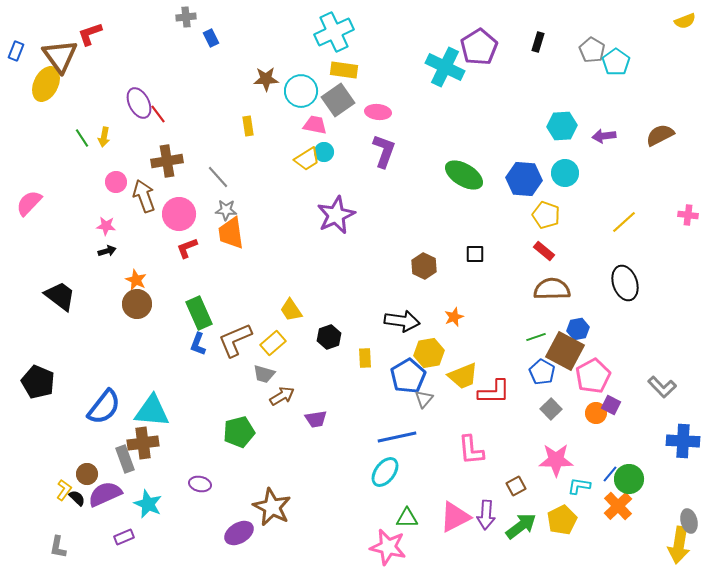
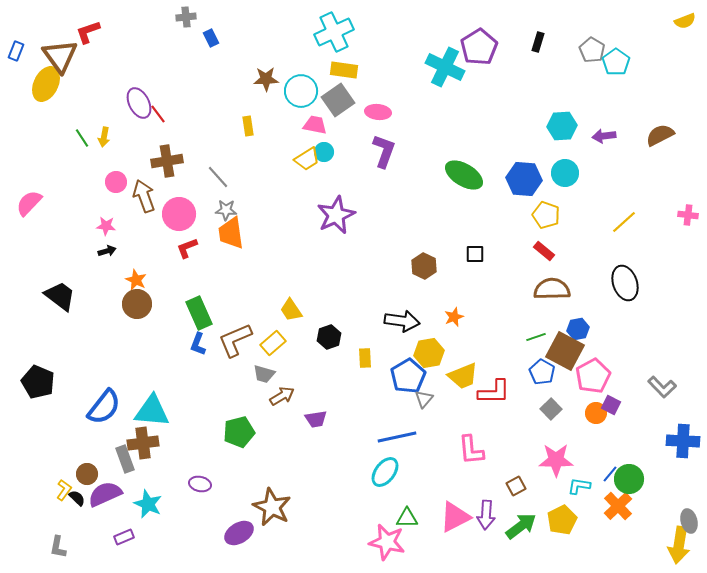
red L-shape at (90, 34): moved 2 px left, 2 px up
pink star at (388, 547): moved 1 px left, 5 px up
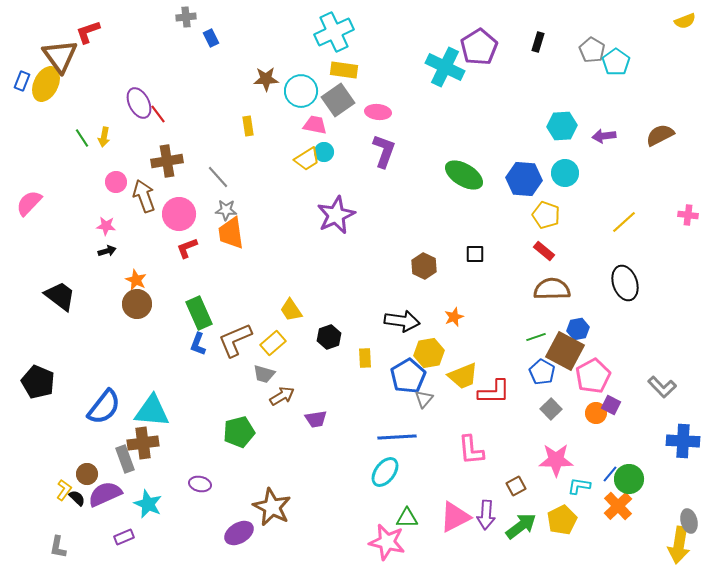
blue rectangle at (16, 51): moved 6 px right, 30 px down
blue line at (397, 437): rotated 9 degrees clockwise
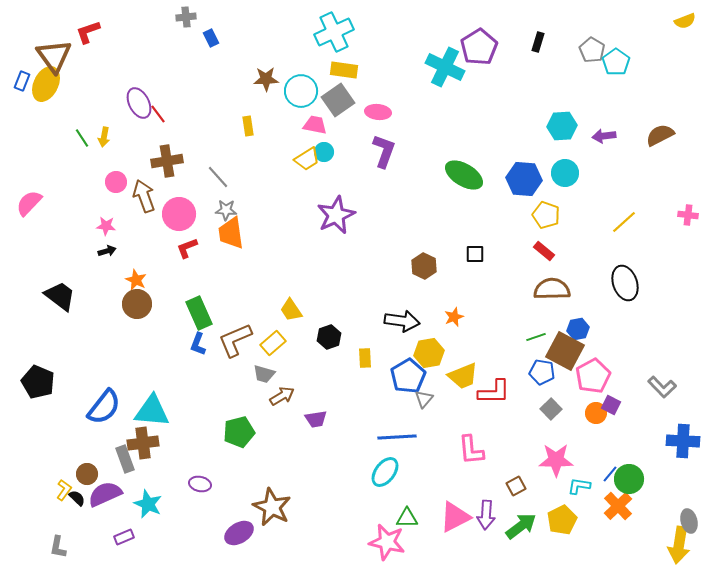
brown triangle at (60, 56): moved 6 px left
blue pentagon at (542, 372): rotated 20 degrees counterclockwise
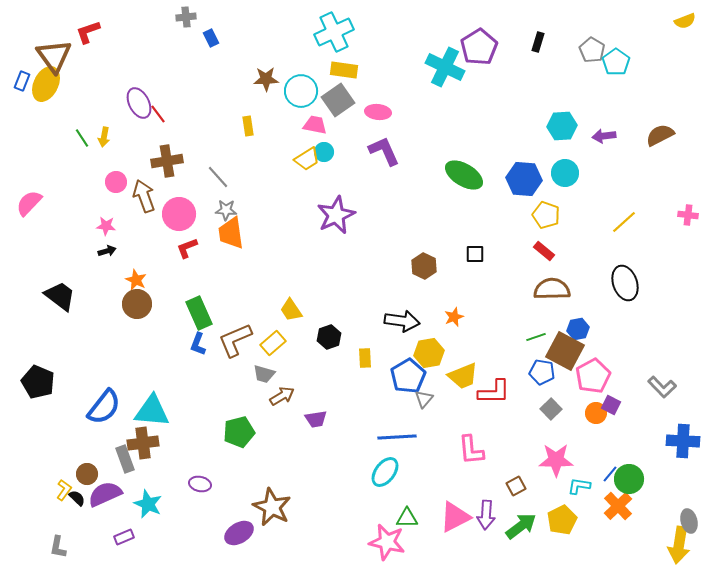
purple L-shape at (384, 151): rotated 44 degrees counterclockwise
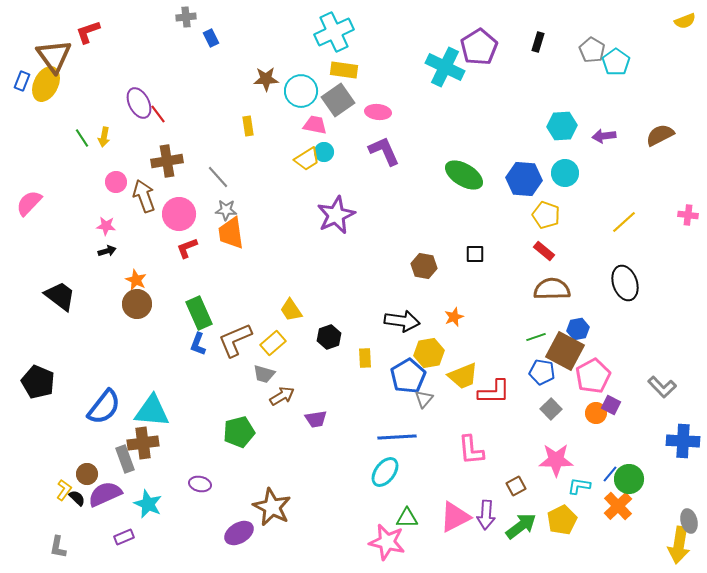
brown hexagon at (424, 266): rotated 15 degrees counterclockwise
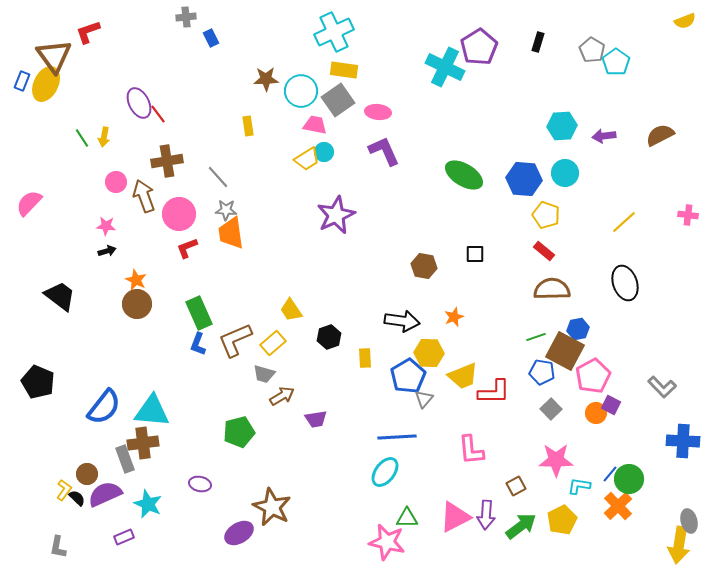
yellow hexagon at (429, 353): rotated 12 degrees clockwise
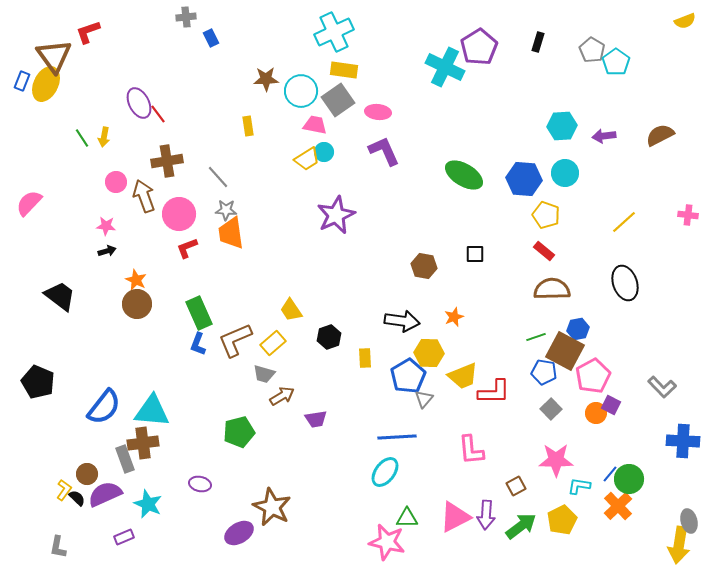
blue pentagon at (542, 372): moved 2 px right
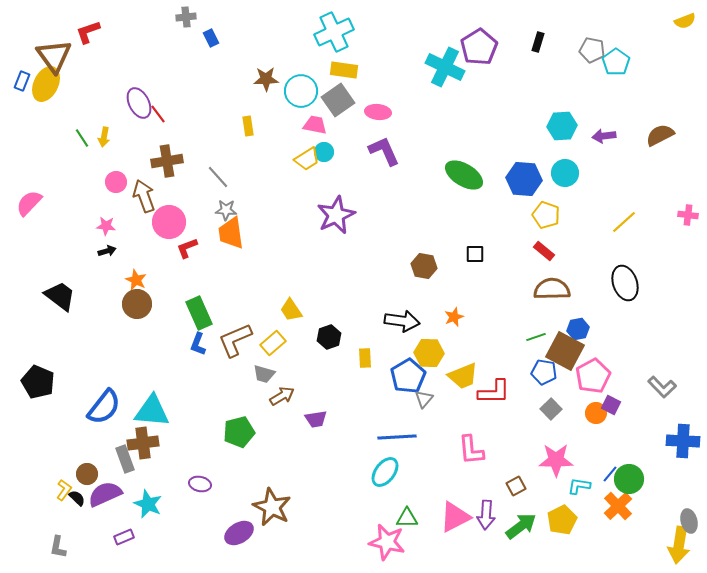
gray pentagon at (592, 50): rotated 20 degrees counterclockwise
pink circle at (179, 214): moved 10 px left, 8 px down
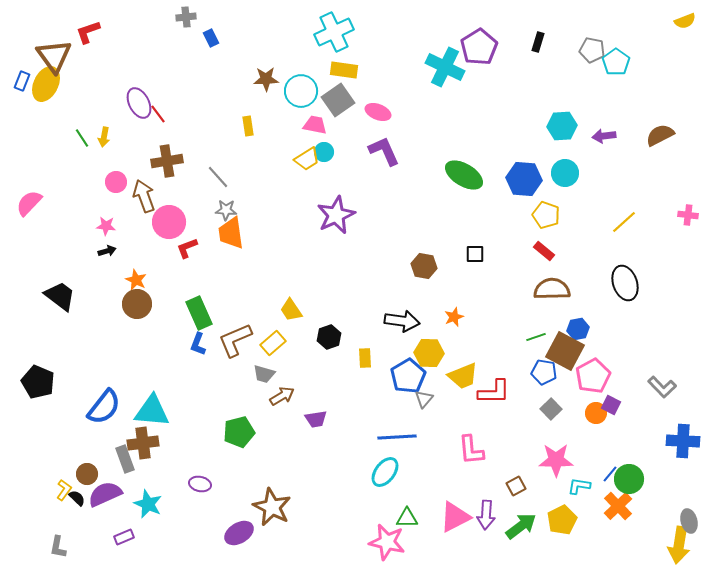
pink ellipse at (378, 112): rotated 15 degrees clockwise
